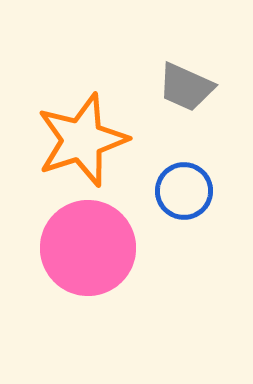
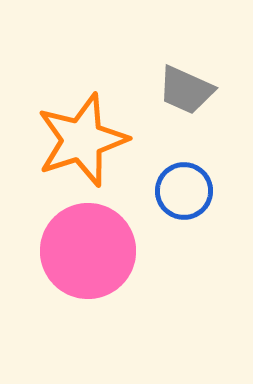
gray trapezoid: moved 3 px down
pink circle: moved 3 px down
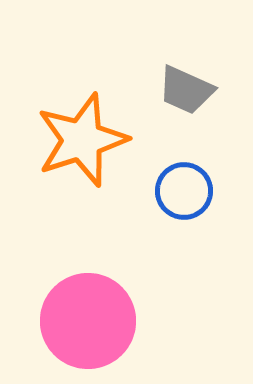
pink circle: moved 70 px down
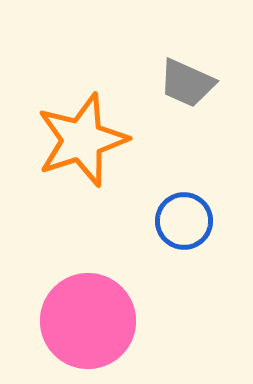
gray trapezoid: moved 1 px right, 7 px up
blue circle: moved 30 px down
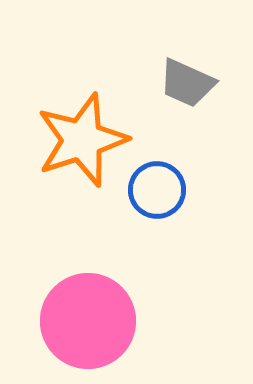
blue circle: moved 27 px left, 31 px up
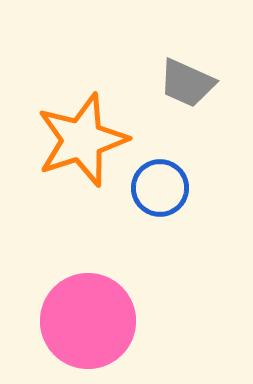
blue circle: moved 3 px right, 2 px up
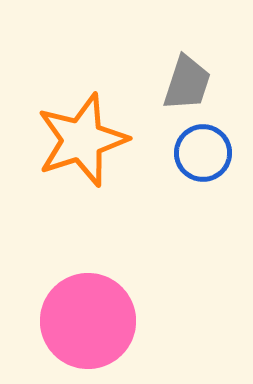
gray trapezoid: rotated 96 degrees counterclockwise
blue circle: moved 43 px right, 35 px up
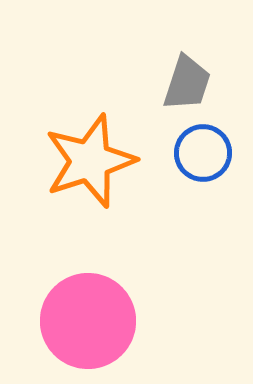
orange star: moved 8 px right, 21 px down
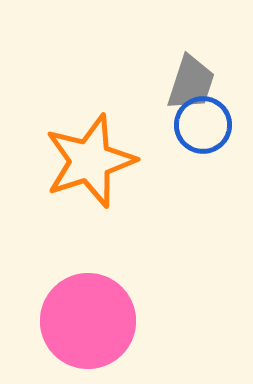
gray trapezoid: moved 4 px right
blue circle: moved 28 px up
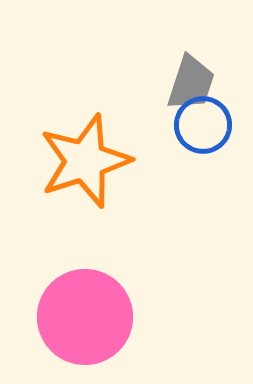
orange star: moved 5 px left
pink circle: moved 3 px left, 4 px up
